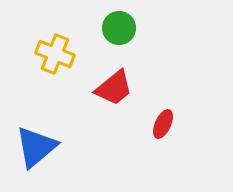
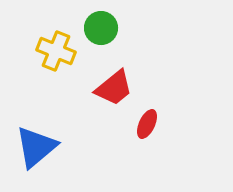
green circle: moved 18 px left
yellow cross: moved 1 px right, 3 px up
red ellipse: moved 16 px left
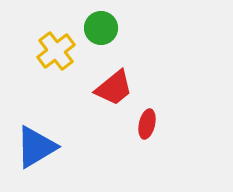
yellow cross: rotated 30 degrees clockwise
red ellipse: rotated 12 degrees counterclockwise
blue triangle: rotated 9 degrees clockwise
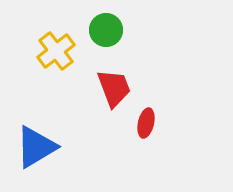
green circle: moved 5 px right, 2 px down
red trapezoid: rotated 72 degrees counterclockwise
red ellipse: moved 1 px left, 1 px up
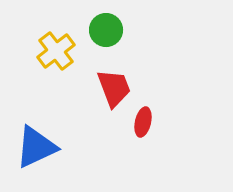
red ellipse: moved 3 px left, 1 px up
blue triangle: rotated 6 degrees clockwise
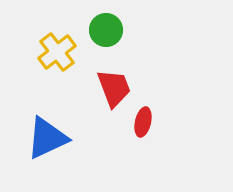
yellow cross: moved 1 px right, 1 px down
blue triangle: moved 11 px right, 9 px up
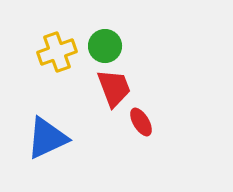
green circle: moved 1 px left, 16 px down
yellow cross: rotated 18 degrees clockwise
red ellipse: moved 2 px left; rotated 44 degrees counterclockwise
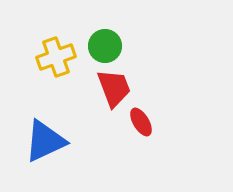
yellow cross: moved 1 px left, 5 px down
blue triangle: moved 2 px left, 3 px down
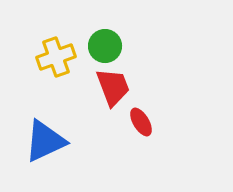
red trapezoid: moved 1 px left, 1 px up
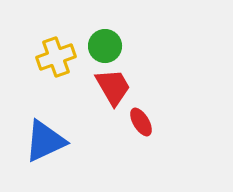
red trapezoid: rotated 9 degrees counterclockwise
